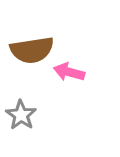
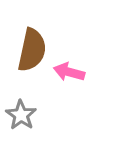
brown semicircle: rotated 69 degrees counterclockwise
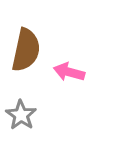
brown semicircle: moved 6 px left
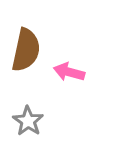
gray star: moved 7 px right, 6 px down
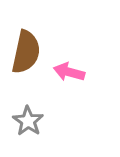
brown semicircle: moved 2 px down
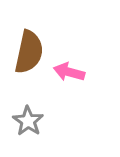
brown semicircle: moved 3 px right
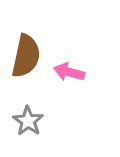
brown semicircle: moved 3 px left, 4 px down
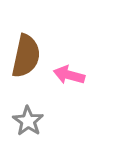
pink arrow: moved 3 px down
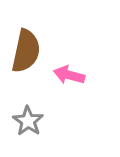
brown semicircle: moved 5 px up
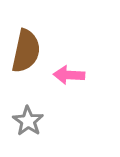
pink arrow: rotated 12 degrees counterclockwise
